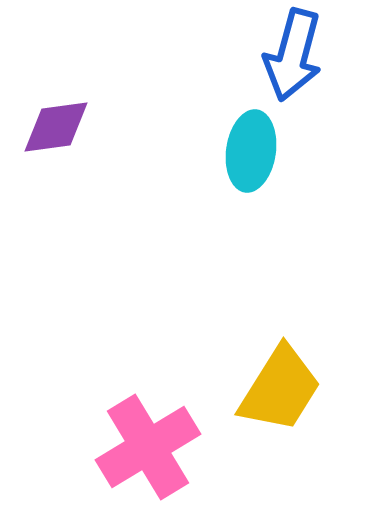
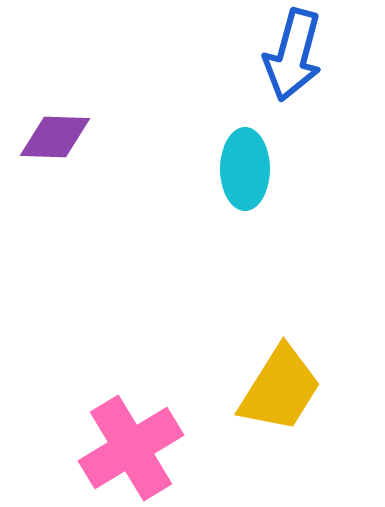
purple diamond: moved 1 px left, 10 px down; rotated 10 degrees clockwise
cyan ellipse: moved 6 px left, 18 px down; rotated 8 degrees counterclockwise
pink cross: moved 17 px left, 1 px down
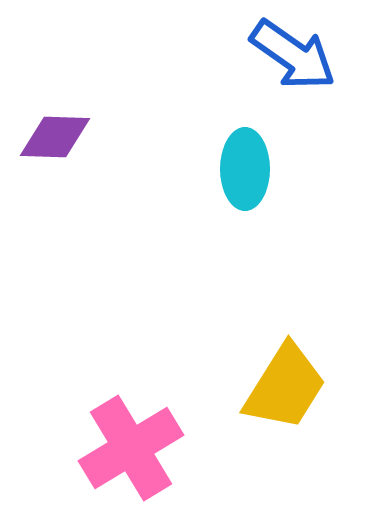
blue arrow: rotated 70 degrees counterclockwise
yellow trapezoid: moved 5 px right, 2 px up
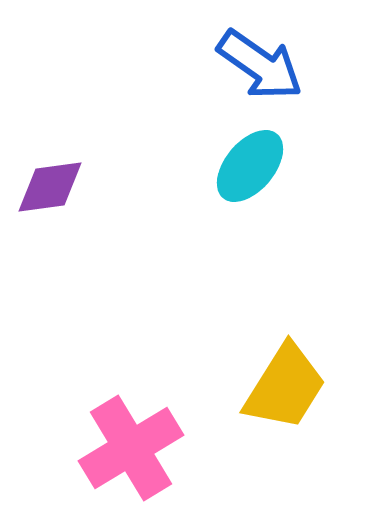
blue arrow: moved 33 px left, 10 px down
purple diamond: moved 5 px left, 50 px down; rotated 10 degrees counterclockwise
cyan ellipse: moved 5 px right, 3 px up; rotated 40 degrees clockwise
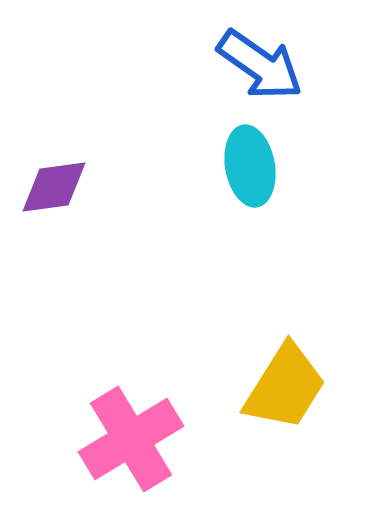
cyan ellipse: rotated 50 degrees counterclockwise
purple diamond: moved 4 px right
pink cross: moved 9 px up
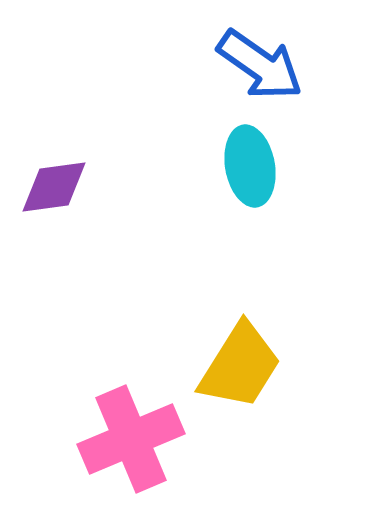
yellow trapezoid: moved 45 px left, 21 px up
pink cross: rotated 8 degrees clockwise
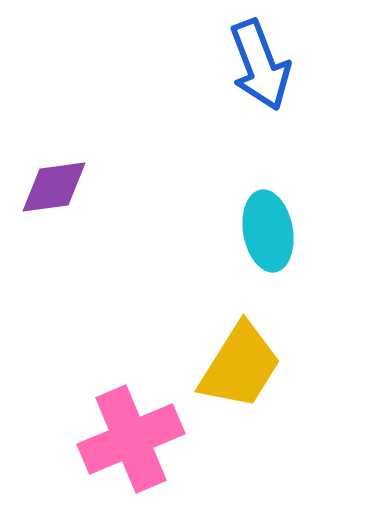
blue arrow: rotated 34 degrees clockwise
cyan ellipse: moved 18 px right, 65 px down
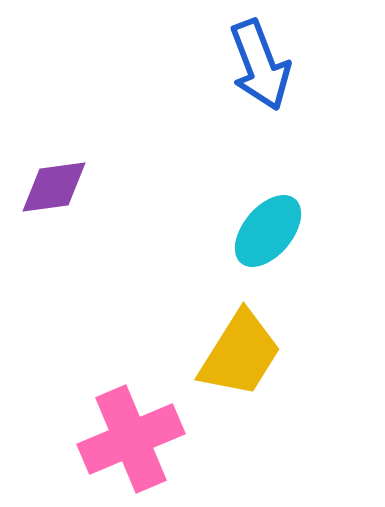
cyan ellipse: rotated 50 degrees clockwise
yellow trapezoid: moved 12 px up
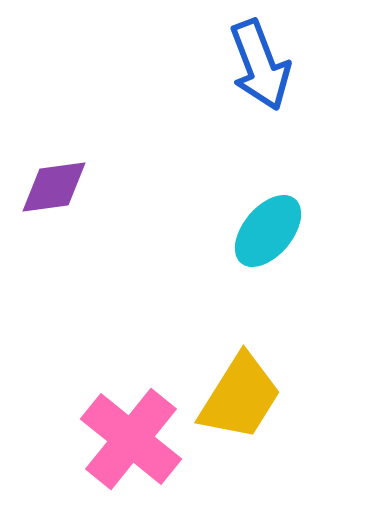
yellow trapezoid: moved 43 px down
pink cross: rotated 28 degrees counterclockwise
